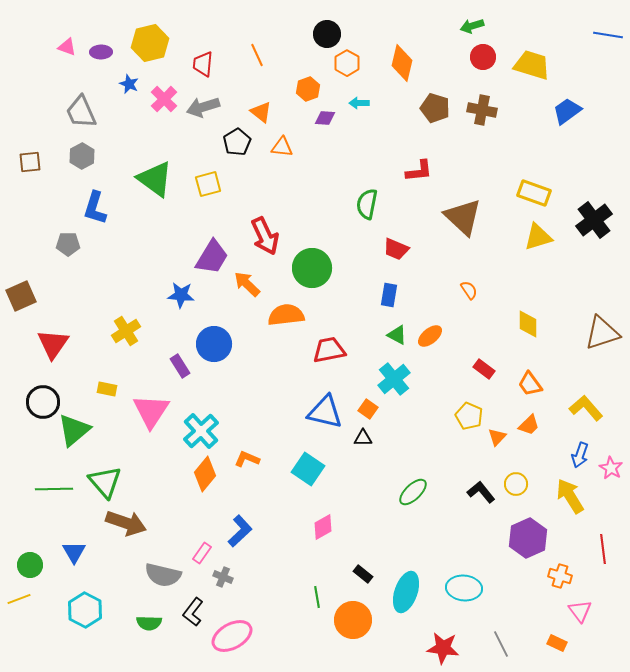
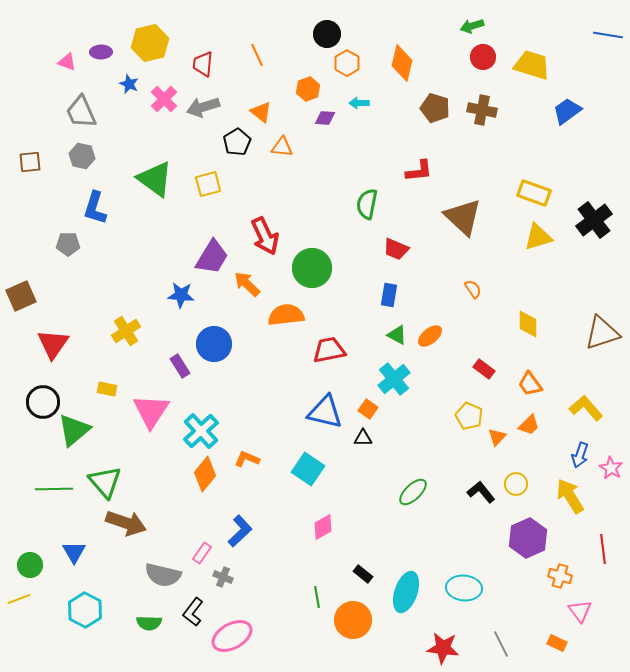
pink triangle at (67, 47): moved 15 px down
gray hexagon at (82, 156): rotated 20 degrees counterclockwise
orange semicircle at (469, 290): moved 4 px right, 1 px up
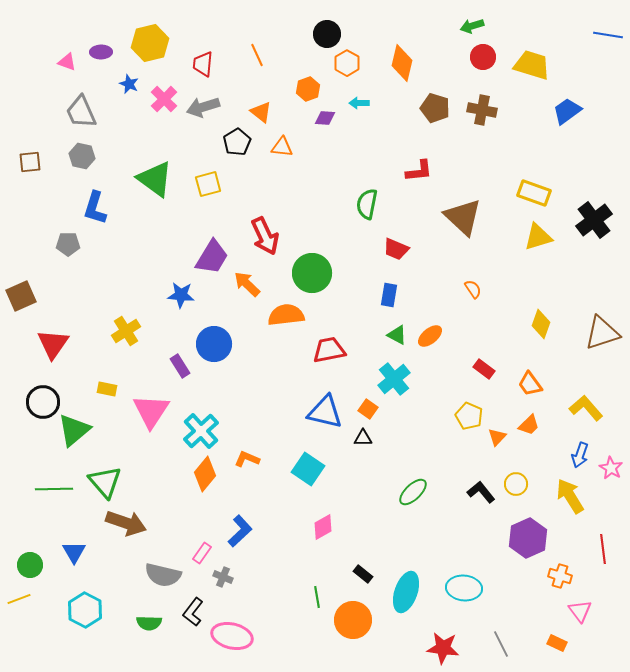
green circle at (312, 268): moved 5 px down
yellow diamond at (528, 324): moved 13 px right; rotated 20 degrees clockwise
pink ellipse at (232, 636): rotated 42 degrees clockwise
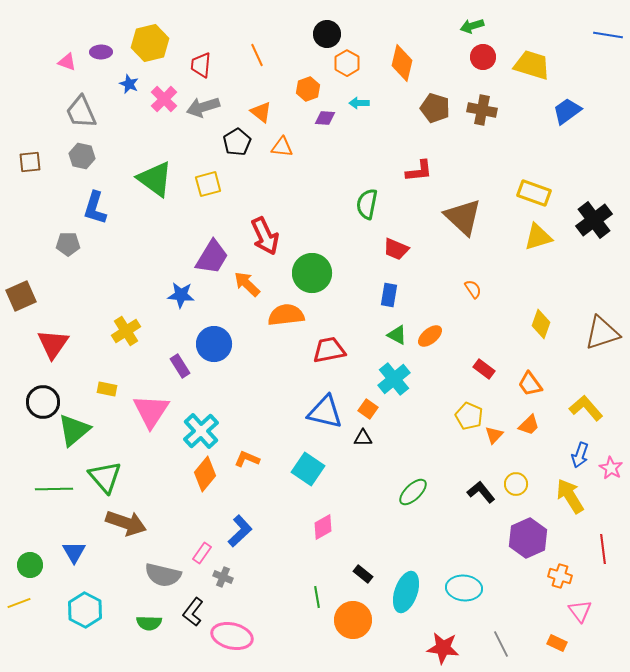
red trapezoid at (203, 64): moved 2 px left, 1 px down
orange triangle at (497, 437): moved 3 px left, 2 px up
green triangle at (105, 482): moved 5 px up
yellow line at (19, 599): moved 4 px down
